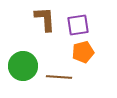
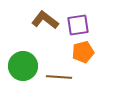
brown L-shape: moved 1 px down; rotated 48 degrees counterclockwise
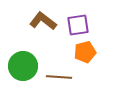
brown L-shape: moved 2 px left, 1 px down
orange pentagon: moved 2 px right
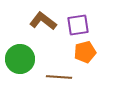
green circle: moved 3 px left, 7 px up
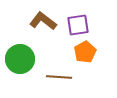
orange pentagon: rotated 15 degrees counterclockwise
